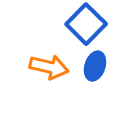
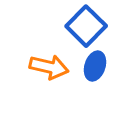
blue square: moved 2 px down
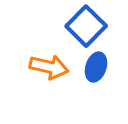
blue ellipse: moved 1 px right, 1 px down
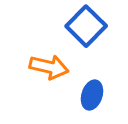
blue ellipse: moved 4 px left, 28 px down
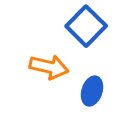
blue ellipse: moved 4 px up
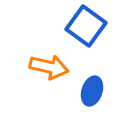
blue square: rotated 9 degrees counterclockwise
